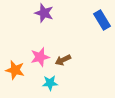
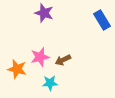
orange star: moved 2 px right, 1 px up
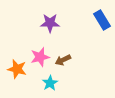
purple star: moved 6 px right, 10 px down; rotated 18 degrees counterclockwise
cyan star: rotated 28 degrees counterclockwise
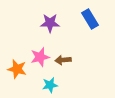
blue rectangle: moved 12 px left, 1 px up
brown arrow: rotated 21 degrees clockwise
cyan star: moved 2 px down; rotated 21 degrees clockwise
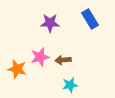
cyan star: moved 20 px right
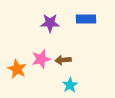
blue rectangle: moved 4 px left; rotated 60 degrees counterclockwise
pink star: moved 1 px right, 2 px down
orange star: rotated 12 degrees clockwise
cyan star: rotated 21 degrees counterclockwise
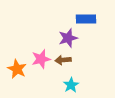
purple star: moved 18 px right, 15 px down; rotated 18 degrees counterclockwise
cyan star: moved 1 px right
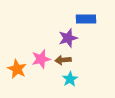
cyan star: moved 1 px left, 6 px up
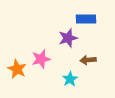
brown arrow: moved 25 px right
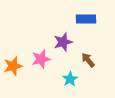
purple star: moved 5 px left, 4 px down
brown arrow: rotated 56 degrees clockwise
orange star: moved 4 px left, 3 px up; rotated 30 degrees clockwise
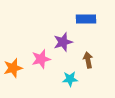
brown arrow: rotated 28 degrees clockwise
orange star: moved 2 px down
cyan star: rotated 28 degrees clockwise
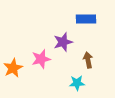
orange star: rotated 12 degrees counterclockwise
cyan star: moved 7 px right, 4 px down
